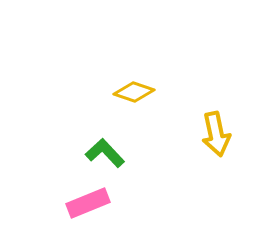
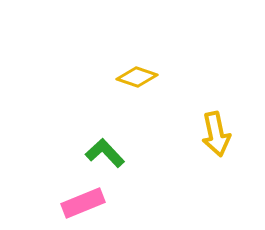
yellow diamond: moved 3 px right, 15 px up
pink rectangle: moved 5 px left
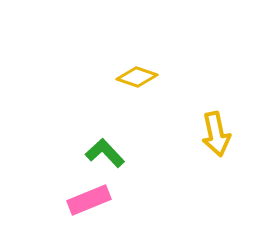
pink rectangle: moved 6 px right, 3 px up
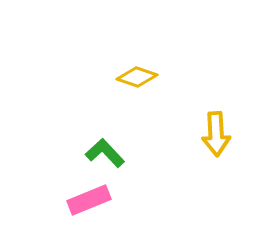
yellow arrow: rotated 9 degrees clockwise
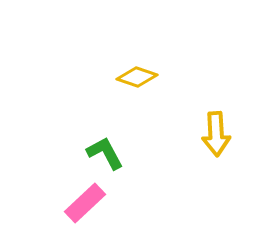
green L-shape: rotated 15 degrees clockwise
pink rectangle: moved 4 px left, 3 px down; rotated 21 degrees counterclockwise
